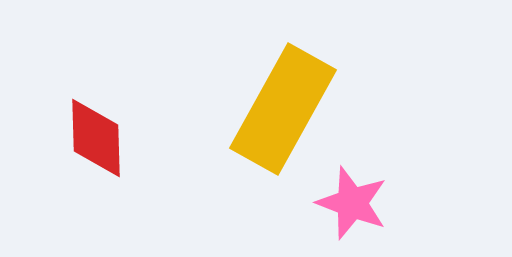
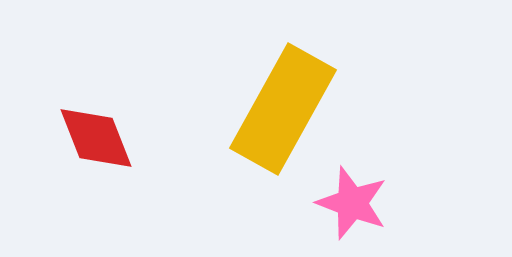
red diamond: rotated 20 degrees counterclockwise
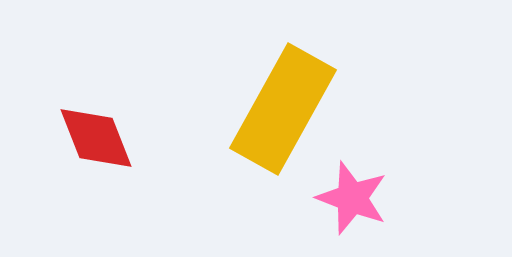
pink star: moved 5 px up
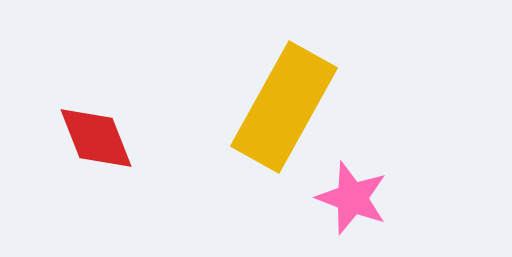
yellow rectangle: moved 1 px right, 2 px up
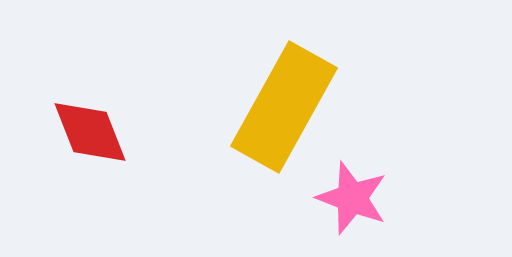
red diamond: moved 6 px left, 6 px up
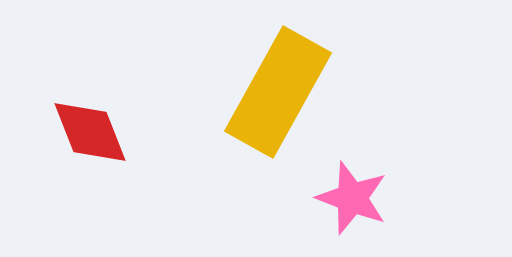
yellow rectangle: moved 6 px left, 15 px up
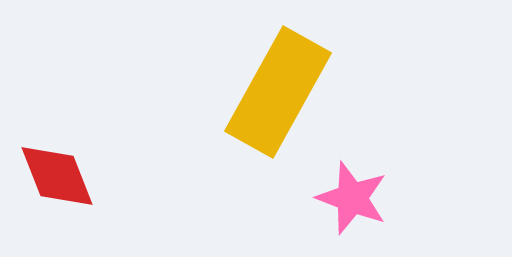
red diamond: moved 33 px left, 44 px down
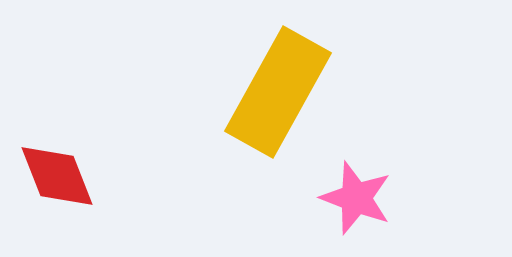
pink star: moved 4 px right
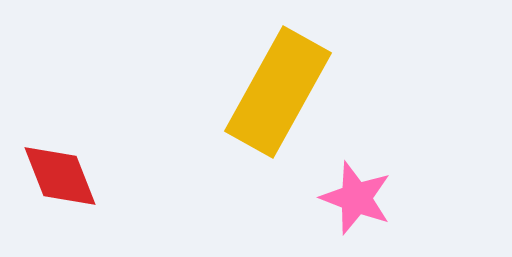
red diamond: moved 3 px right
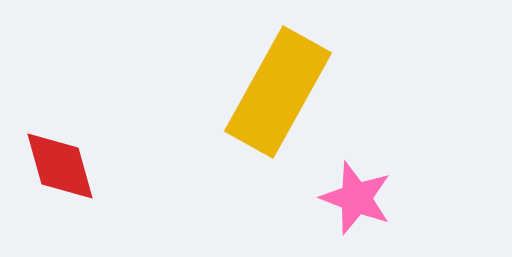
red diamond: moved 10 px up; rotated 6 degrees clockwise
